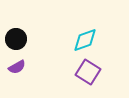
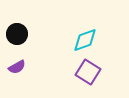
black circle: moved 1 px right, 5 px up
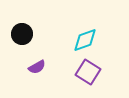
black circle: moved 5 px right
purple semicircle: moved 20 px right
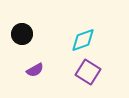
cyan diamond: moved 2 px left
purple semicircle: moved 2 px left, 3 px down
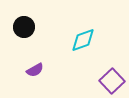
black circle: moved 2 px right, 7 px up
purple square: moved 24 px right, 9 px down; rotated 15 degrees clockwise
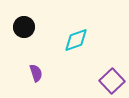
cyan diamond: moved 7 px left
purple semicircle: moved 1 px right, 3 px down; rotated 78 degrees counterclockwise
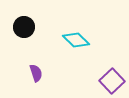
cyan diamond: rotated 64 degrees clockwise
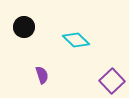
purple semicircle: moved 6 px right, 2 px down
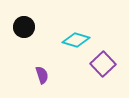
cyan diamond: rotated 28 degrees counterclockwise
purple square: moved 9 px left, 17 px up
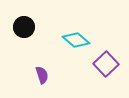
cyan diamond: rotated 24 degrees clockwise
purple square: moved 3 px right
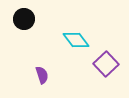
black circle: moved 8 px up
cyan diamond: rotated 12 degrees clockwise
